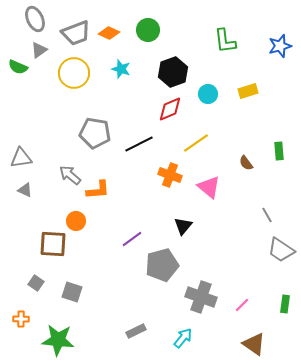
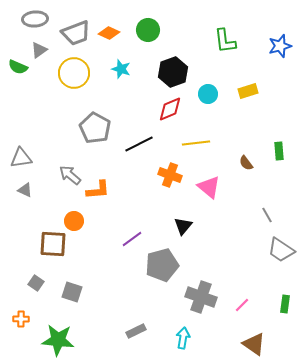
gray ellipse at (35, 19): rotated 70 degrees counterclockwise
gray pentagon at (95, 133): moved 5 px up; rotated 20 degrees clockwise
yellow line at (196, 143): rotated 28 degrees clockwise
orange circle at (76, 221): moved 2 px left
cyan arrow at (183, 338): rotated 30 degrees counterclockwise
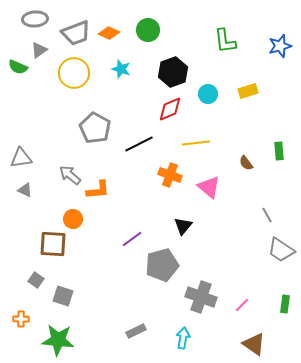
orange circle at (74, 221): moved 1 px left, 2 px up
gray square at (36, 283): moved 3 px up
gray square at (72, 292): moved 9 px left, 4 px down
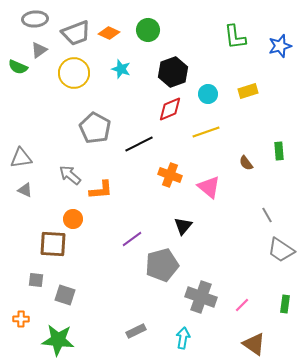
green L-shape at (225, 41): moved 10 px right, 4 px up
yellow line at (196, 143): moved 10 px right, 11 px up; rotated 12 degrees counterclockwise
orange L-shape at (98, 190): moved 3 px right
gray square at (36, 280): rotated 28 degrees counterclockwise
gray square at (63, 296): moved 2 px right, 1 px up
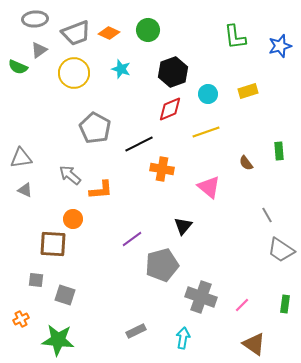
orange cross at (170, 175): moved 8 px left, 6 px up; rotated 10 degrees counterclockwise
orange cross at (21, 319): rotated 28 degrees counterclockwise
